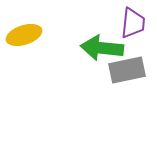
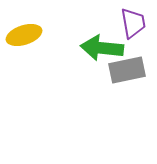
purple trapezoid: rotated 16 degrees counterclockwise
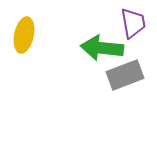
yellow ellipse: rotated 60 degrees counterclockwise
gray rectangle: moved 2 px left, 5 px down; rotated 9 degrees counterclockwise
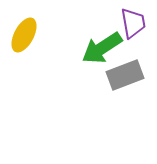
yellow ellipse: rotated 16 degrees clockwise
green arrow: rotated 39 degrees counterclockwise
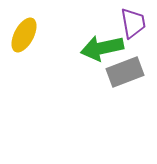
green arrow: rotated 21 degrees clockwise
gray rectangle: moved 3 px up
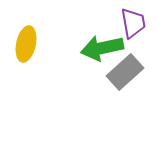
yellow ellipse: moved 2 px right, 9 px down; rotated 16 degrees counterclockwise
gray rectangle: rotated 21 degrees counterclockwise
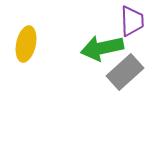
purple trapezoid: moved 1 px left, 2 px up; rotated 8 degrees clockwise
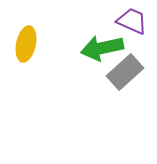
purple trapezoid: rotated 64 degrees counterclockwise
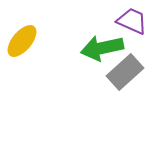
yellow ellipse: moved 4 px left, 3 px up; rotated 28 degrees clockwise
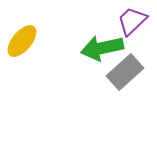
purple trapezoid: rotated 68 degrees counterclockwise
